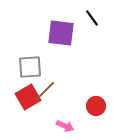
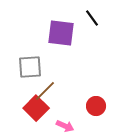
red square: moved 8 px right, 11 px down; rotated 15 degrees counterclockwise
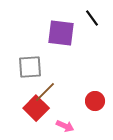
brown line: moved 1 px down
red circle: moved 1 px left, 5 px up
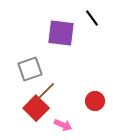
gray square: moved 2 px down; rotated 15 degrees counterclockwise
pink arrow: moved 2 px left, 1 px up
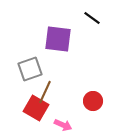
black line: rotated 18 degrees counterclockwise
purple square: moved 3 px left, 6 px down
brown line: rotated 20 degrees counterclockwise
red circle: moved 2 px left
red square: rotated 15 degrees counterclockwise
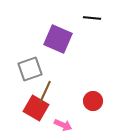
black line: rotated 30 degrees counterclockwise
purple square: rotated 16 degrees clockwise
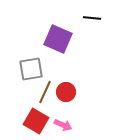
gray square: moved 1 px right; rotated 10 degrees clockwise
red circle: moved 27 px left, 9 px up
red square: moved 13 px down
